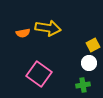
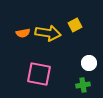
yellow arrow: moved 5 px down
yellow square: moved 18 px left, 20 px up
pink square: rotated 25 degrees counterclockwise
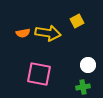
yellow square: moved 2 px right, 4 px up
white circle: moved 1 px left, 2 px down
green cross: moved 2 px down
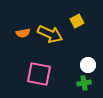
yellow arrow: moved 2 px right, 1 px down; rotated 15 degrees clockwise
green cross: moved 1 px right, 4 px up
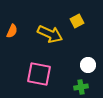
orange semicircle: moved 11 px left, 2 px up; rotated 56 degrees counterclockwise
green cross: moved 3 px left, 4 px down
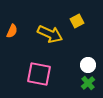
green cross: moved 7 px right, 4 px up; rotated 32 degrees counterclockwise
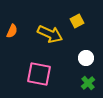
white circle: moved 2 px left, 7 px up
